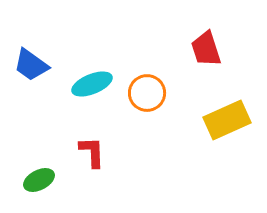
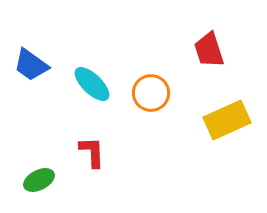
red trapezoid: moved 3 px right, 1 px down
cyan ellipse: rotated 66 degrees clockwise
orange circle: moved 4 px right
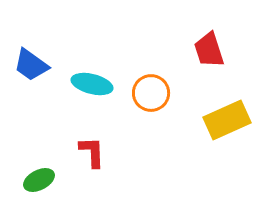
cyan ellipse: rotated 30 degrees counterclockwise
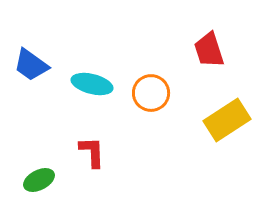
yellow rectangle: rotated 9 degrees counterclockwise
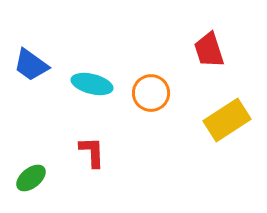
green ellipse: moved 8 px left, 2 px up; rotated 12 degrees counterclockwise
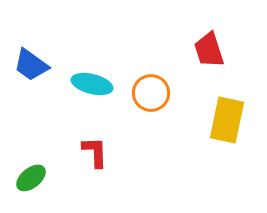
yellow rectangle: rotated 45 degrees counterclockwise
red L-shape: moved 3 px right
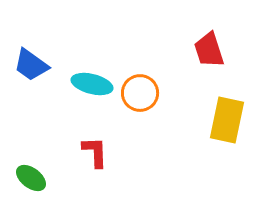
orange circle: moved 11 px left
green ellipse: rotated 76 degrees clockwise
